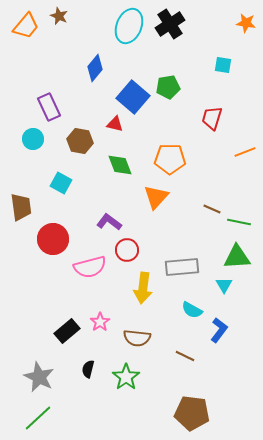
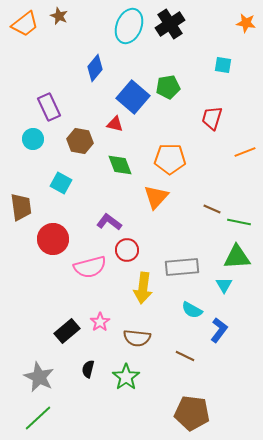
orange trapezoid at (26, 26): moved 1 px left, 2 px up; rotated 12 degrees clockwise
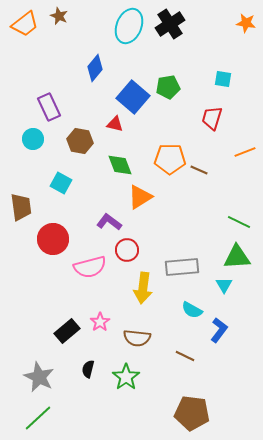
cyan square at (223, 65): moved 14 px down
orange triangle at (156, 197): moved 16 px left; rotated 16 degrees clockwise
brown line at (212, 209): moved 13 px left, 39 px up
green line at (239, 222): rotated 15 degrees clockwise
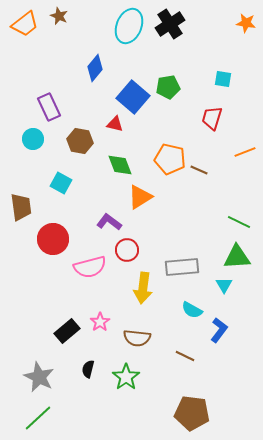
orange pentagon at (170, 159): rotated 12 degrees clockwise
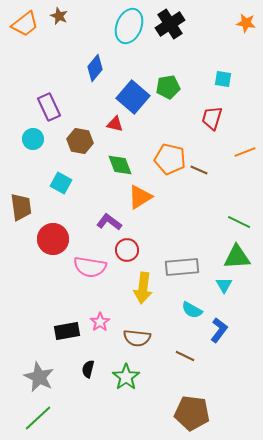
pink semicircle at (90, 267): rotated 24 degrees clockwise
black rectangle at (67, 331): rotated 30 degrees clockwise
